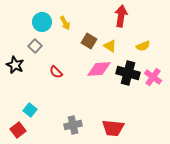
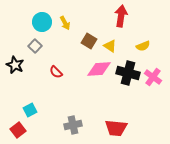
cyan square: rotated 24 degrees clockwise
red trapezoid: moved 3 px right
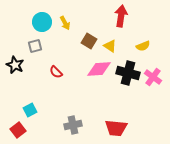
gray square: rotated 32 degrees clockwise
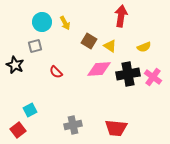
yellow semicircle: moved 1 px right, 1 px down
black cross: moved 1 px down; rotated 25 degrees counterclockwise
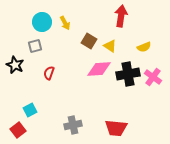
red semicircle: moved 7 px left, 1 px down; rotated 64 degrees clockwise
